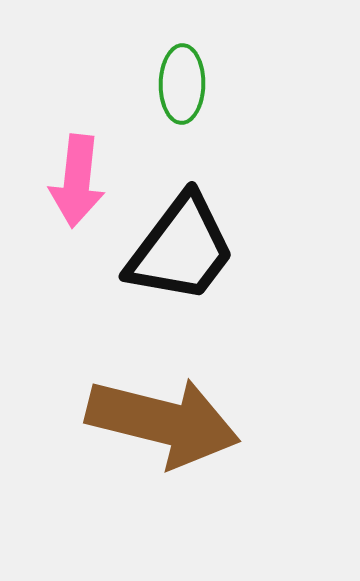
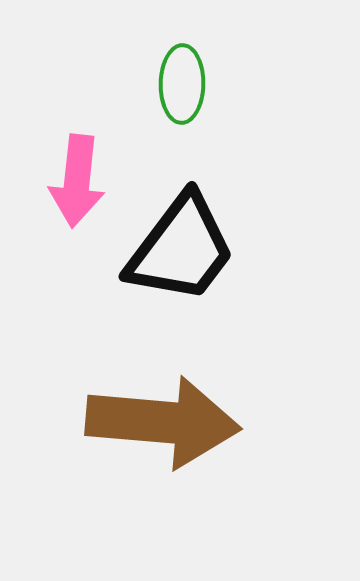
brown arrow: rotated 9 degrees counterclockwise
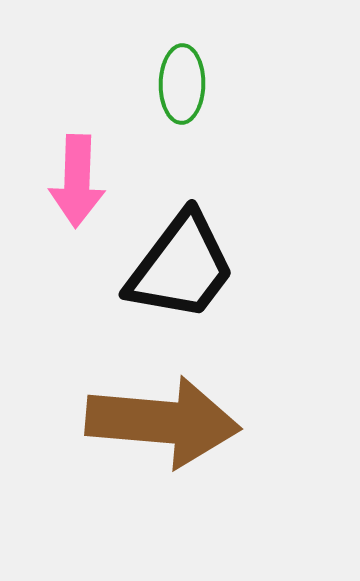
pink arrow: rotated 4 degrees counterclockwise
black trapezoid: moved 18 px down
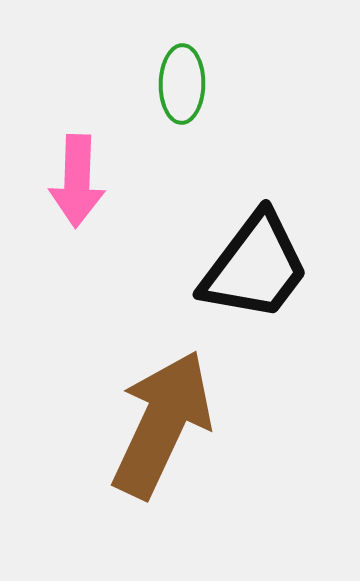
black trapezoid: moved 74 px right
brown arrow: moved 1 px left, 2 px down; rotated 70 degrees counterclockwise
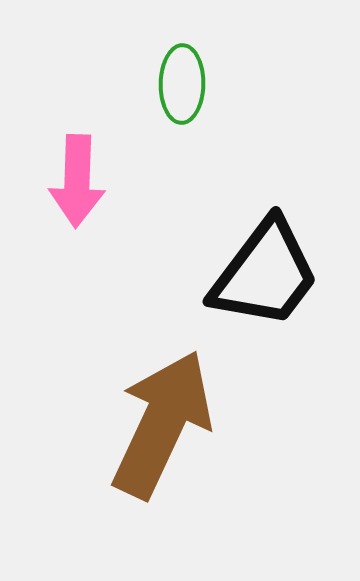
black trapezoid: moved 10 px right, 7 px down
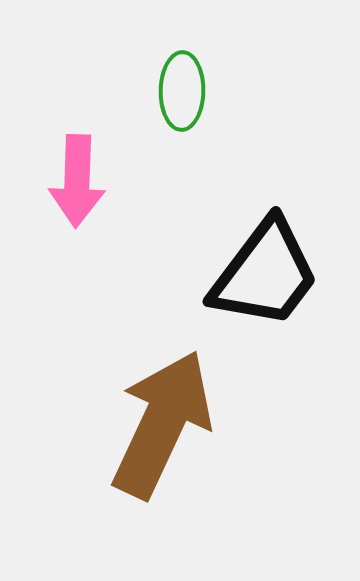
green ellipse: moved 7 px down
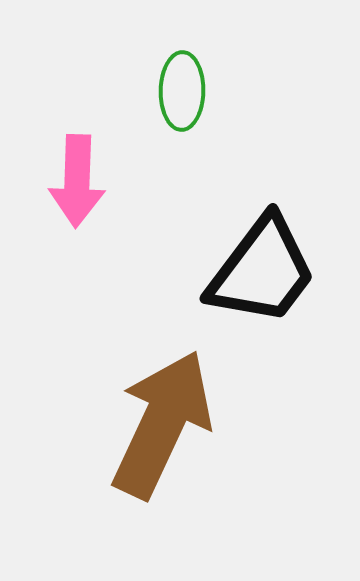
black trapezoid: moved 3 px left, 3 px up
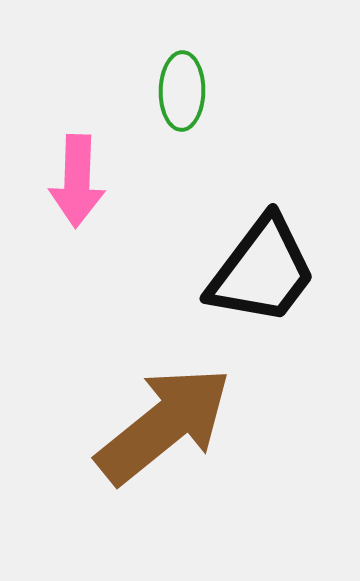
brown arrow: moved 2 px right, 1 px down; rotated 26 degrees clockwise
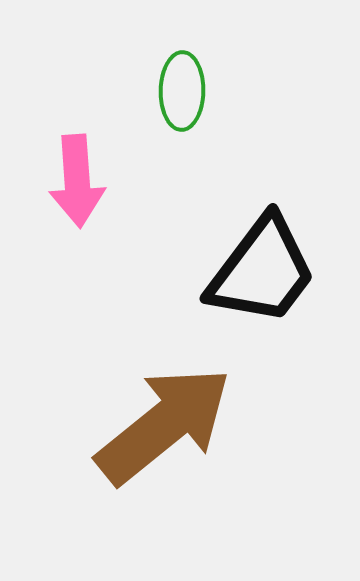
pink arrow: rotated 6 degrees counterclockwise
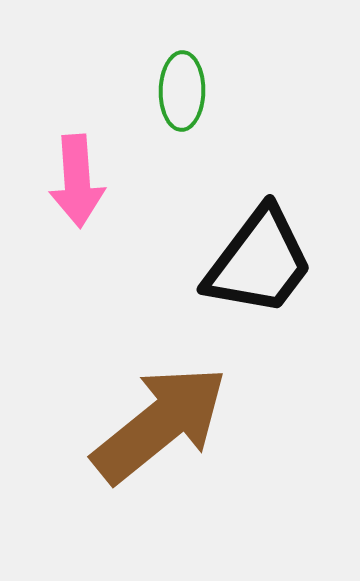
black trapezoid: moved 3 px left, 9 px up
brown arrow: moved 4 px left, 1 px up
